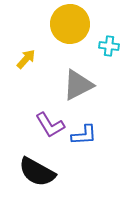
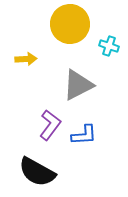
cyan cross: rotated 12 degrees clockwise
yellow arrow: rotated 45 degrees clockwise
purple L-shape: rotated 112 degrees counterclockwise
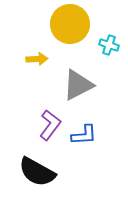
cyan cross: moved 1 px up
yellow arrow: moved 11 px right
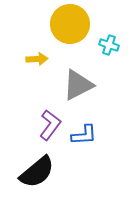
black semicircle: rotated 69 degrees counterclockwise
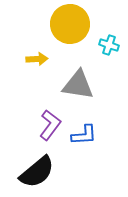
gray triangle: rotated 36 degrees clockwise
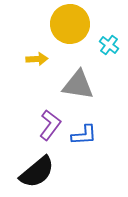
cyan cross: rotated 18 degrees clockwise
